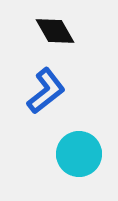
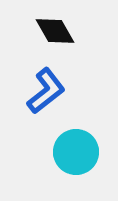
cyan circle: moved 3 px left, 2 px up
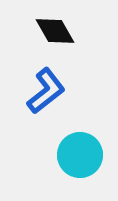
cyan circle: moved 4 px right, 3 px down
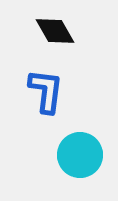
blue L-shape: rotated 45 degrees counterclockwise
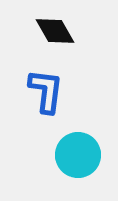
cyan circle: moved 2 px left
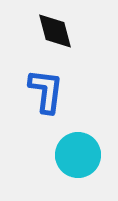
black diamond: rotated 15 degrees clockwise
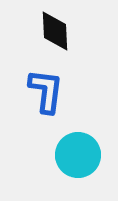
black diamond: rotated 12 degrees clockwise
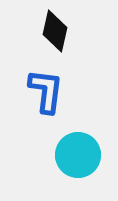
black diamond: rotated 15 degrees clockwise
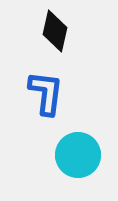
blue L-shape: moved 2 px down
